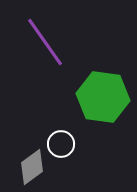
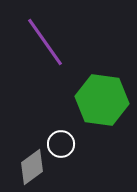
green hexagon: moved 1 px left, 3 px down
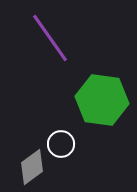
purple line: moved 5 px right, 4 px up
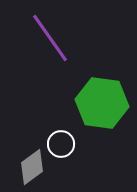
green hexagon: moved 3 px down
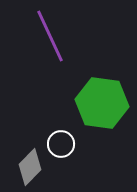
purple line: moved 2 px up; rotated 10 degrees clockwise
gray diamond: moved 2 px left; rotated 9 degrees counterclockwise
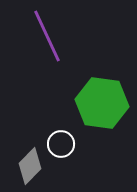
purple line: moved 3 px left
gray diamond: moved 1 px up
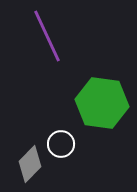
gray diamond: moved 2 px up
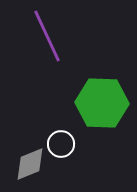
green hexagon: rotated 6 degrees counterclockwise
gray diamond: rotated 24 degrees clockwise
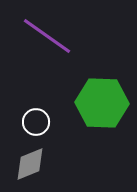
purple line: rotated 30 degrees counterclockwise
white circle: moved 25 px left, 22 px up
